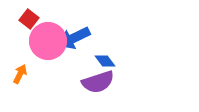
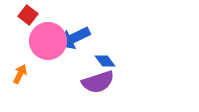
red square: moved 1 px left, 4 px up
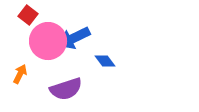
purple semicircle: moved 32 px left, 7 px down
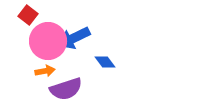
blue diamond: moved 1 px down
orange arrow: moved 25 px right, 3 px up; rotated 54 degrees clockwise
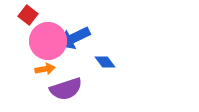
orange arrow: moved 2 px up
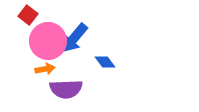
blue arrow: rotated 24 degrees counterclockwise
purple semicircle: rotated 16 degrees clockwise
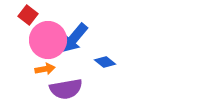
pink circle: moved 1 px up
blue diamond: rotated 15 degrees counterclockwise
purple semicircle: rotated 8 degrees counterclockwise
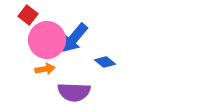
pink circle: moved 1 px left
purple semicircle: moved 8 px right, 3 px down; rotated 12 degrees clockwise
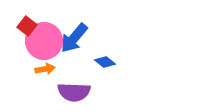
red square: moved 1 px left, 11 px down
pink circle: moved 3 px left, 1 px down
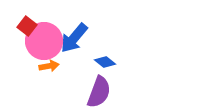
orange arrow: moved 4 px right, 3 px up
purple semicircle: moved 25 px right; rotated 72 degrees counterclockwise
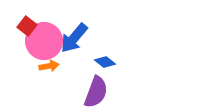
purple semicircle: moved 3 px left
